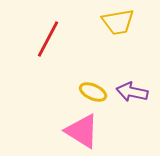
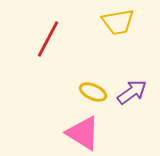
purple arrow: rotated 132 degrees clockwise
pink triangle: moved 1 px right, 2 px down
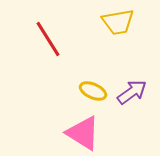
red line: rotated 60 degrees counterclockwise
yellow ellipse: moved 1 px up
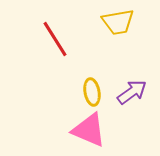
red line: moved 7 px right
yellow ellipse: moved 1 px left, 1 px down; rotated 56 degrees clockwise
pink triangle: moved 6 px right, 3 px up; rotated 9 degrees counterclockwise
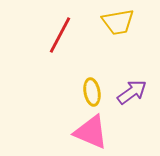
red line: moved 5 px right, 4 px up; rotated 60 degrees clockwise
pink triangle: moved 2 px right, 2 px down
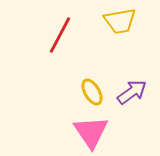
yellow trapezoid: moved 2 px right, 1 px up
yellow ellipse: rotated 20 degrees counterclockwise
pink triangle: rotated 33 degrees clockwise
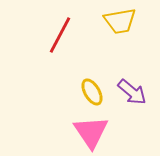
purple arrow: rotated 76 degrees clockwise
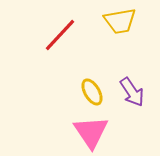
red line: rotated 15 degrees clockwise
purple arrow: rotated 16 degrees clockwise
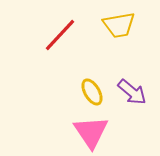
yellow trapezoid: moved 1 px left, 4 px down
purple arrow: rotated 16 degrees counterclockwise
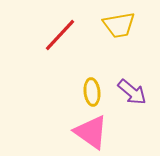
yellow ellipse: rotated 24 degrees clockwise
pink triangle: rotated 21 degrees counterclockwise
